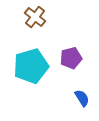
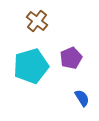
brown cross: moved 2 px right, 4 px down
purple pentagon: rotated 10 degrees counterclockwise
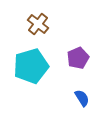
brown cross: moved 1 px right, 3 px down
purple pentagon: moved 7 px right
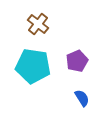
purple pentagon: moved 1 px left, 3 px down
cyan pentagon: moved 2 px right; rotated 24 degrees clockwise
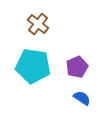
purple pentagon: moved 6 px down
blue semicircle: rotated 24 degrees counterclockwise
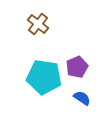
cyan pentagon: moved 11 px right, 11 px down
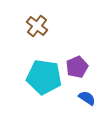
brown cross: moved 1 px left, 2 px down
blue semicircle: moved 5 px right
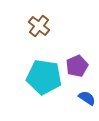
brown cross: moved 2 px right
purple pentagon: moved 1 px up
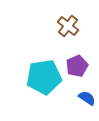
brown cross: moved 29 px right
cyan pentagon: rotated 16 degrees counterclockwise
